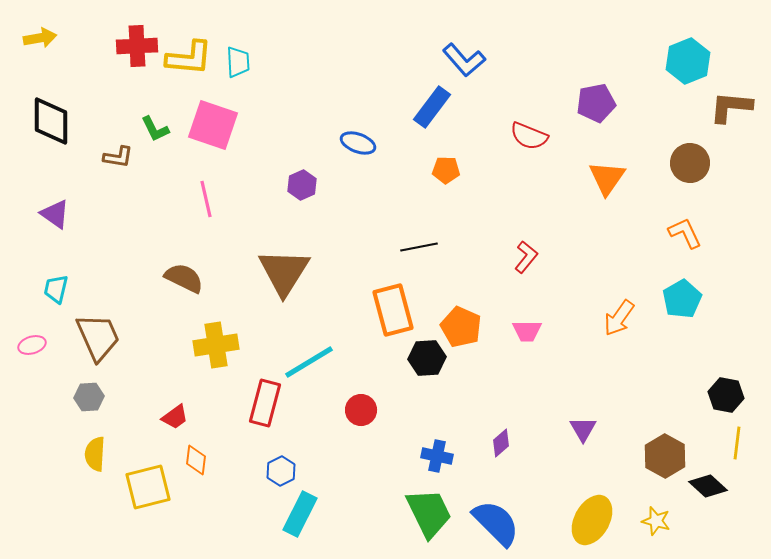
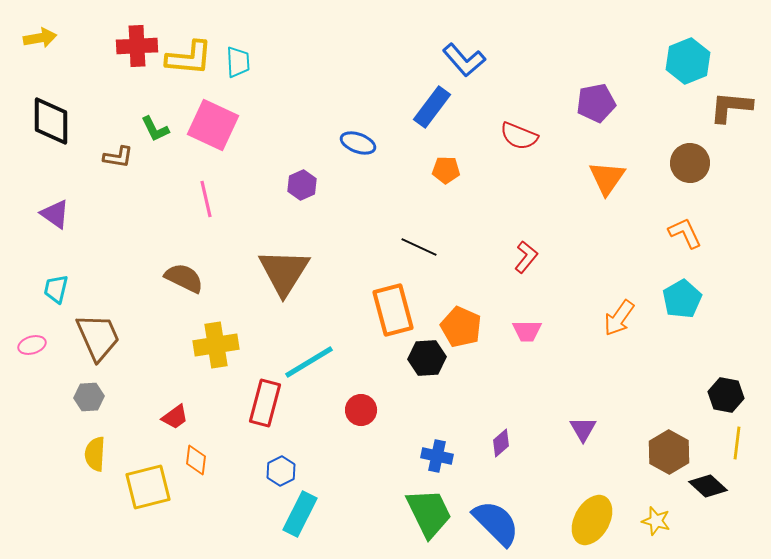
pink square at (213, 125): rotated 6 degrees clockwise
red semicircle at (529, 136): moved 10 px left
black line at (419, 247): rotated 36 degrees clockwise
brown hexagon at (665, 456): moved 4 px right, 4 px up
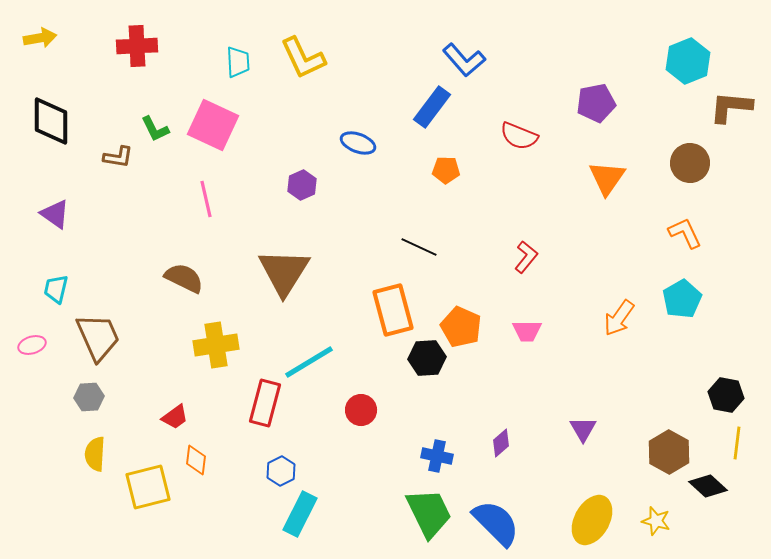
yellow L-shape at (189, 58): moved 114 px right; rotated 60 degrees clockwise
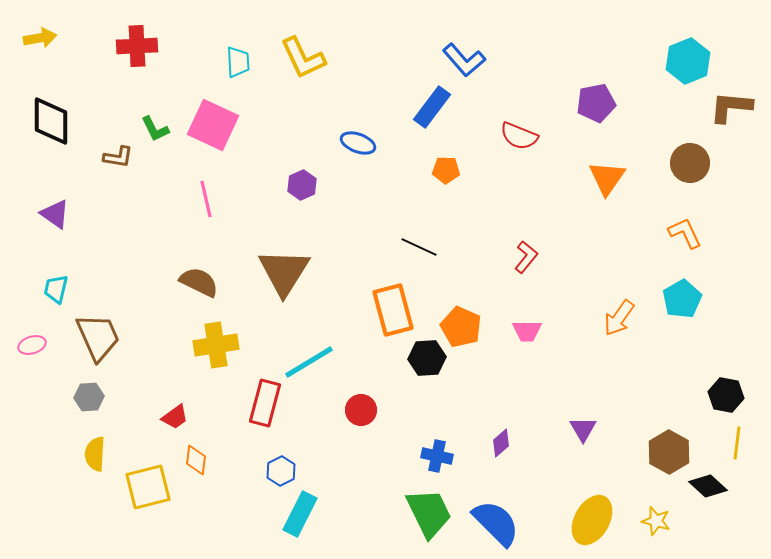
brown semicircle at (184, 278): moved 15 px right, 4 px down
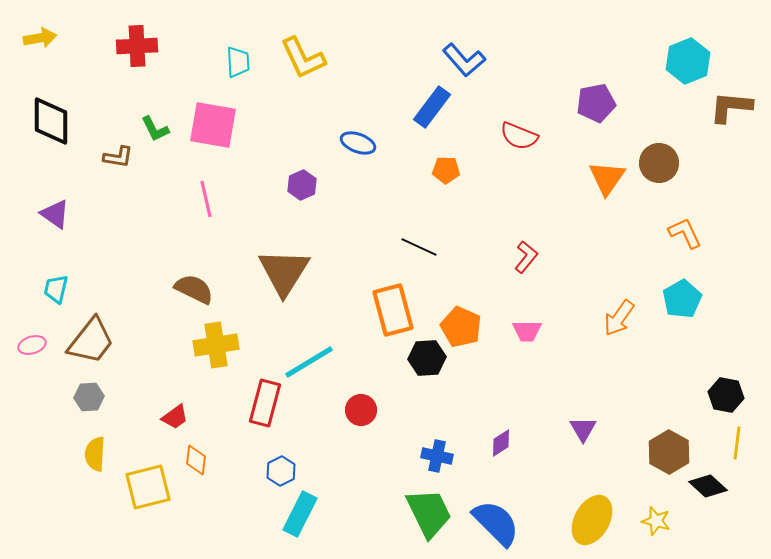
pink square at (213, 125): rotated 15 degrees counterclockwise
brown circle at (690, 163): moved 31 px left
brown semicircle at (199, 282): moved 5 px left, 7 px down
brown trapezoid at (98, 337): moved 7 px left, 4 px down; rotated 62 degrees clockwise
purple diamond at (501, 443): rotated 8 degrees clockwise
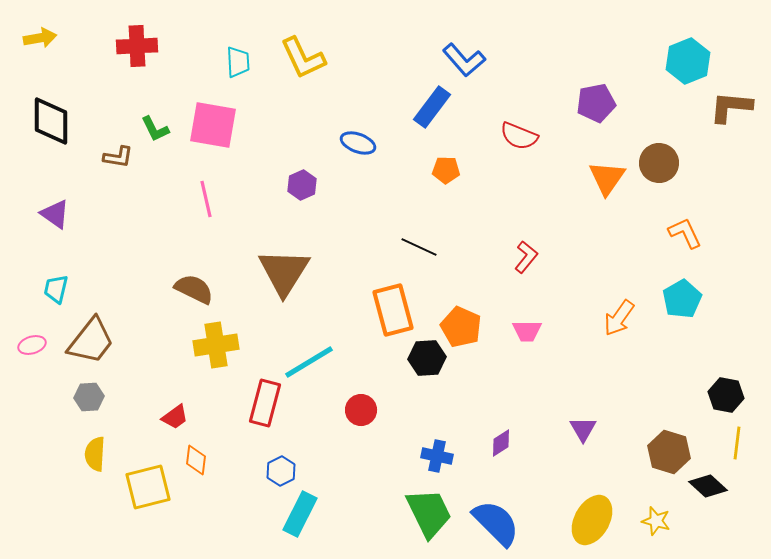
brown hexagon at (669, 452): rotated 12 degrees counterclockwise
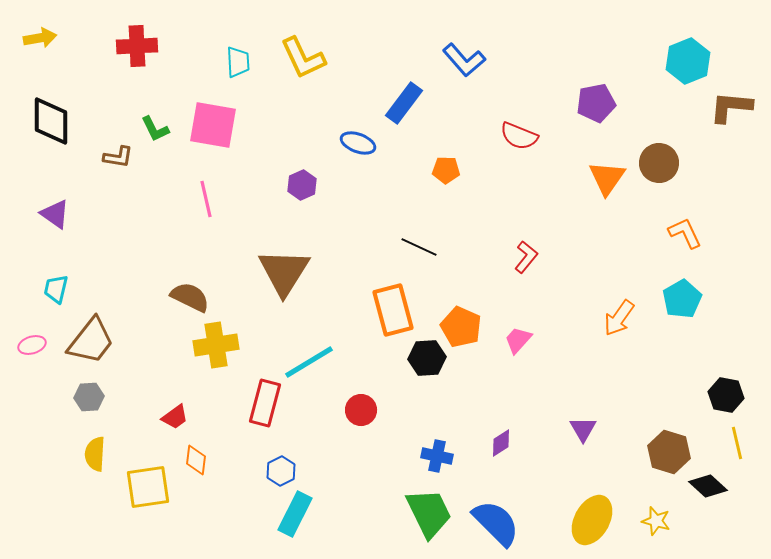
blue rectangle at (432, 107): moved 28 px left, 4 px up
brown semicircle at (194, 289): moved 4 px left, 8 px down
pink trapezoid at (527, 331): moved 9 px left, 9 px down; rotated 132 degrees clockwise
yellow line at (737, 443): rotated 20 degrees counterclockwise
yellow square at (148, 487): rotated 6 degrees clockwise
cyan rectangle at (300, 514): moved 5 px left
